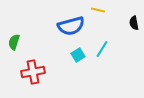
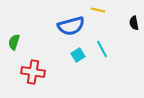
cyan line: rotated 60 degrees counterclockwise
red cross: rotated 20 degrees clockwise
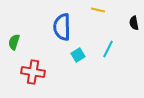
blue semicircle: moved 9 px left, 1 px down; rotated 104 degrees clockwise
cyan line: moved 6 px right; rotated 54 degrees clockwise
